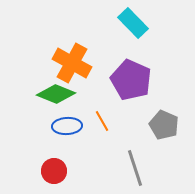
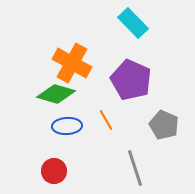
green diamond: rotated 6 degrees counterclockwise
orange line: moved 4 px right, 1 px up
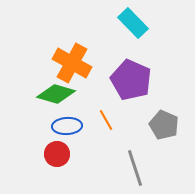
red circle: moved 3 px right, 17 px up
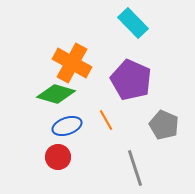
blue ellipse: rotated 16 degrees counterclockwise
red circle: moved 1 px right, 3 px down
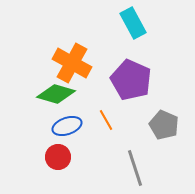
cyan rectangle: rotated 16 degrees clockwise
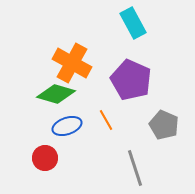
red circle: moved 13 px left, 1 px down
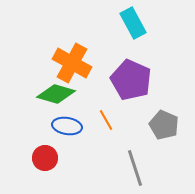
blue ellipse: rotated 28 degrees clockwise
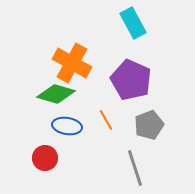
gray pentagon: moved 15 px left; rotated 28 degrees clockwise
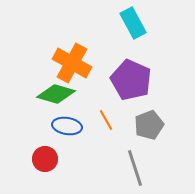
red circle: moved 1 px down
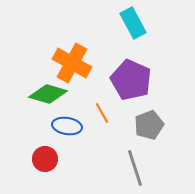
green diamond: moved 8 px left
orange line: moved 4 px left, 7 px up
